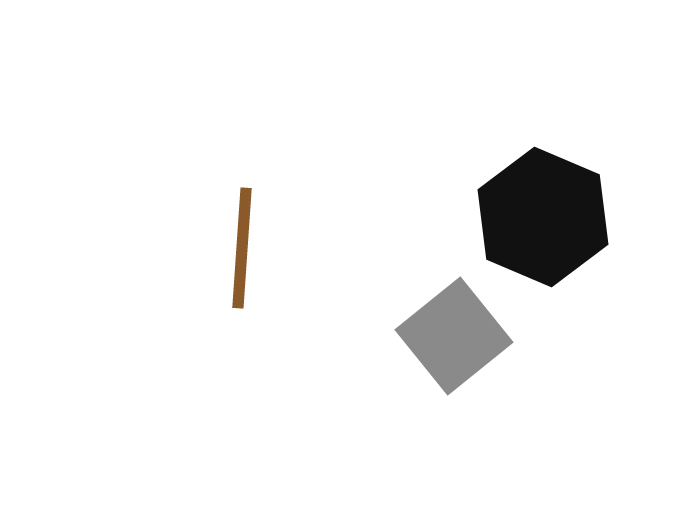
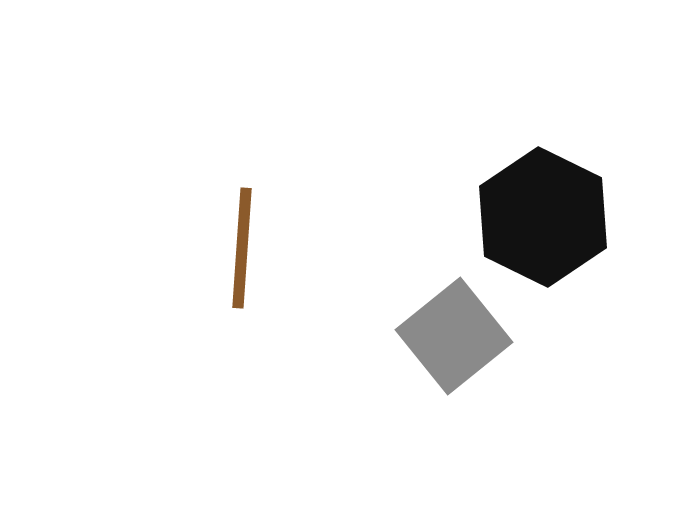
black hexagon: rotated 3 degrees clockwise
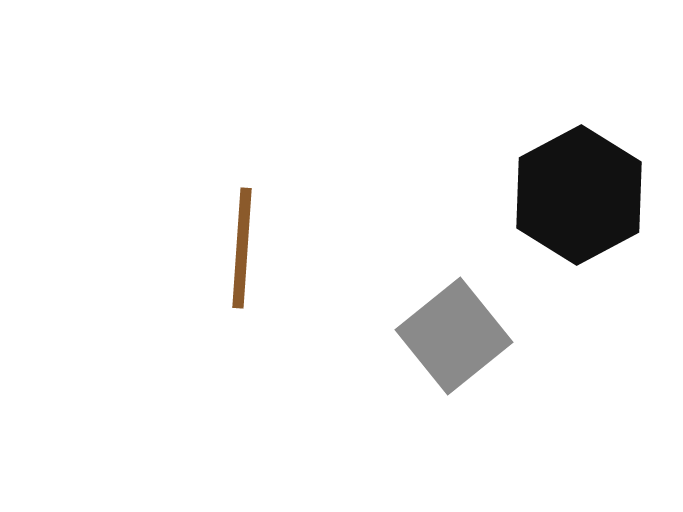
black hexagon: moved 36 px right, 22 px up; rotated 6 degrees clockwise
